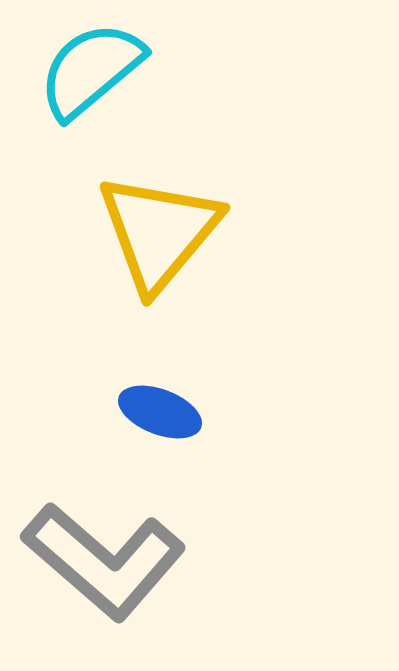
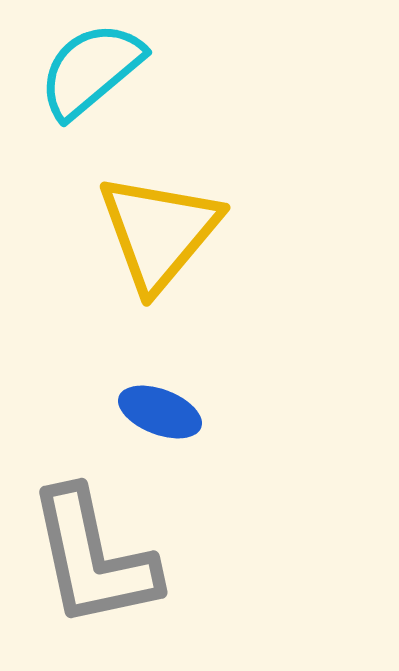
gray L-shape: moved 11 px left, 3 px up; rotated 37 degrees clockwise
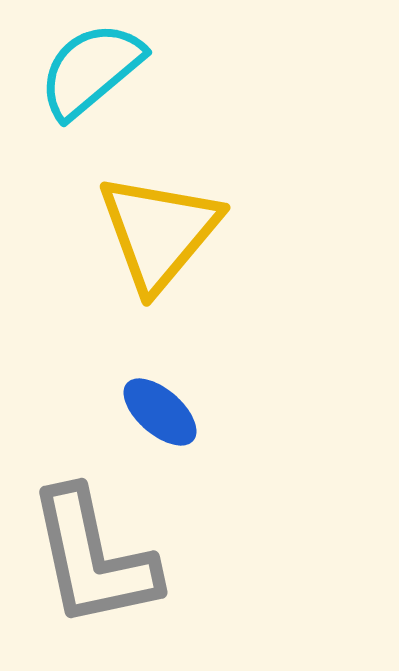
blue ellipse: rotated 20 degrees clockwise
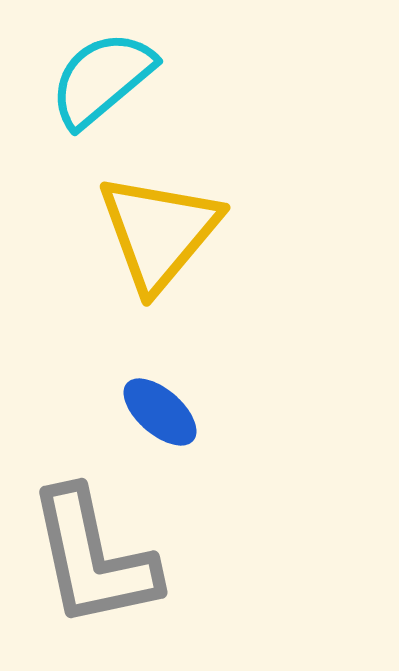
cyan semicircle: moved 11 px right, 9 px down
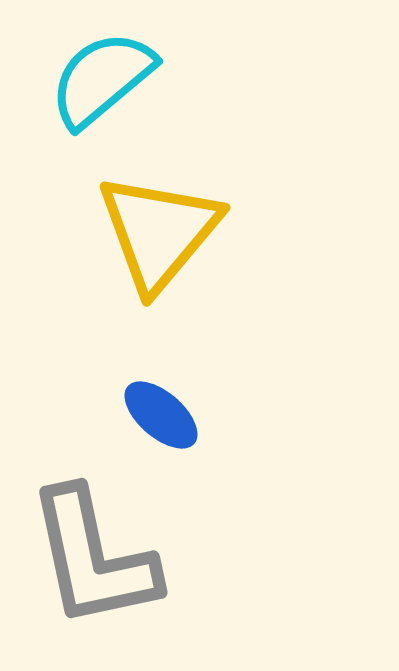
blue ellipse: moved 1 px right, 3 px down
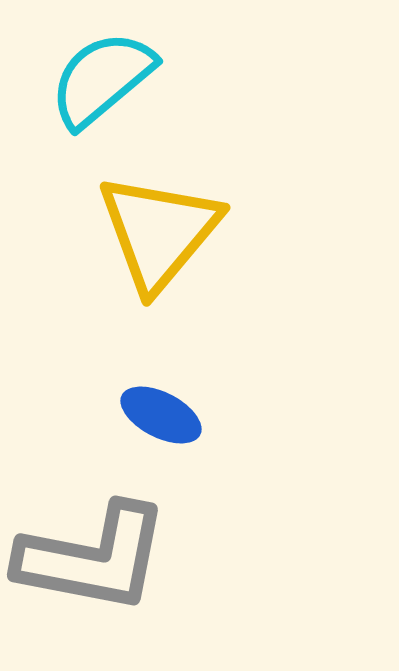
blue ellipse: rotated 14 degrees counterclockwise
gray L-shape: rotated 67 degrees counterclockwise
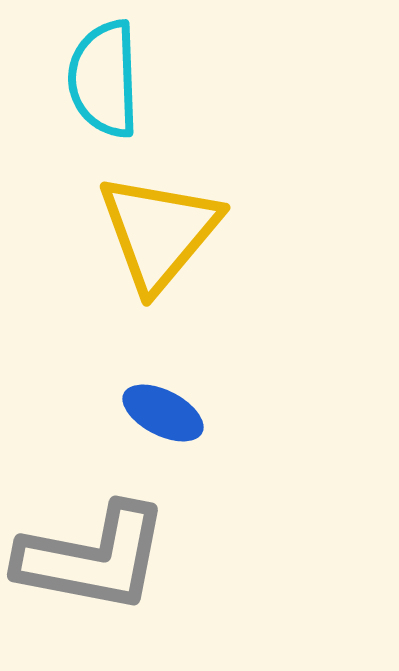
cyan semicircle: moved 2 px right; rotated 52 degrees counterclockwise
blue ellipse: moved 2 px right, 2 px up
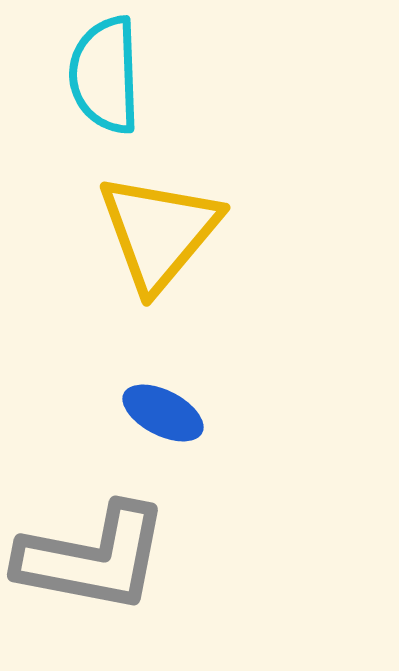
cyan semicircle: moved 1 px right, 4 px up
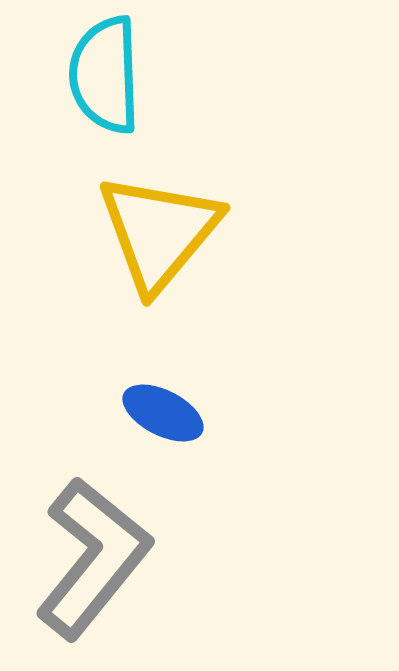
gray L-shape: rotated 62 degrees counterclockwise
